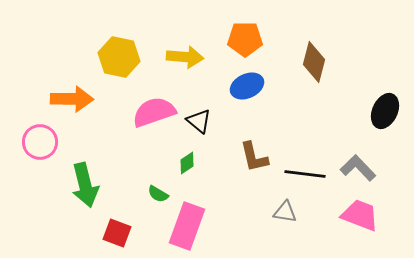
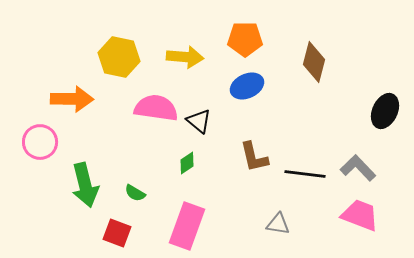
pink semicircle: moved 2 px right, 4 px up; rotated 27 degrees clockwise
green semicircle: moved 23 px left, 1 px up
gray triangle: moved 7 px left, 12 px down
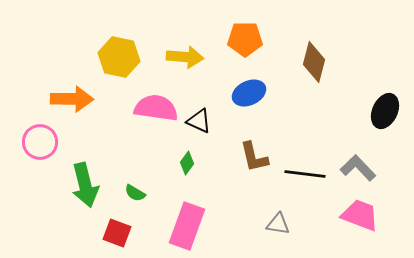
blue ellipse: moved 2 px right, 7 px down
black triangle: rotated 16 degrees counterclockwise
green diamond: rotated 20 degrees counterclockwise
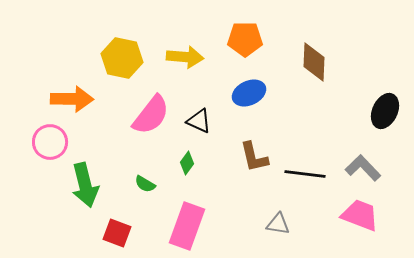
yellow hexagon: moved 3 px right, 1 px down
brown diamond: rotated 12 degrees counterclockwise
pink semicircle: moved 5 px left, 7 px down; rotated 120 degrees clockwise
pink circle: moved 10 px right
gray L-shape: moved 5 px right
green semicircle: moved 10 px right, 9 px up
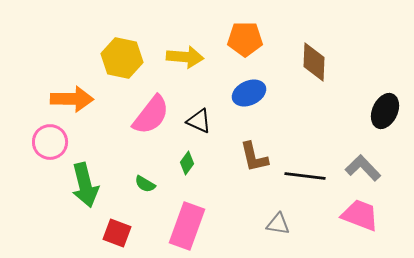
black line: moved 2 px down
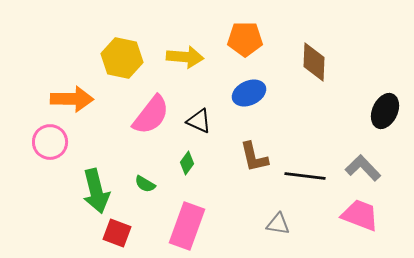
green arrow: moved 11 px right, 6 px down
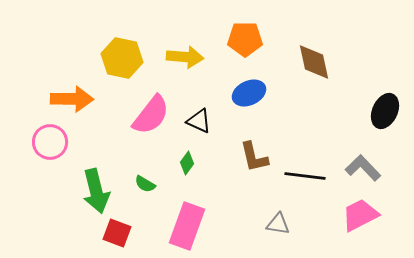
brown diamond: rotated 15 degrees counterclockwise
pink trapezoid: rotated 48 degrees counterclockwise
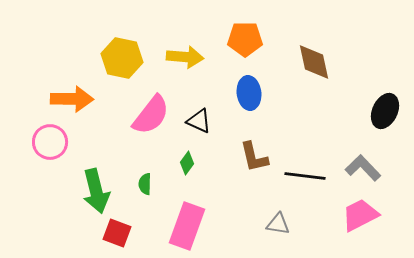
blue ellipse: rotated 72 degrees counterclockwise
green semicircle: rotated 60 degrees clockwise
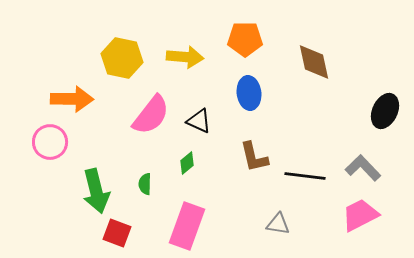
green diamond: rotated 15 degrees clockwise
